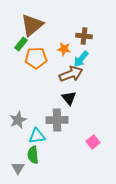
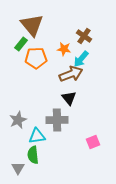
brown triangle: rotated 30 degrees counterclockwise
brown cross: rotated 28 degrees clockwise
pink square: rotated 16 degrees clockwise
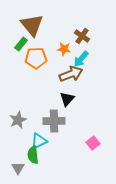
brown cross: moved 2 px left
black triangle: moved 2 px left, 1 px down; rotated 21 degrees clockwise
gray cross: moved 3 px left, 1 px down
cyan triangle: moved 2 px right, 5 px down; rotated 18 degrees counterclockwise
pink square: moved 1 px down; rotated 16 degrees counterclockwise
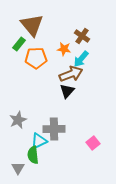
green rectangle: moved 2 px left
black triangle: moved 8 px up
gray cross: moved 8 px down
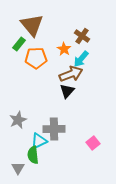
orange star: rotated 24 degrees clockwise
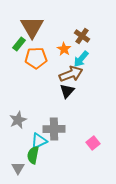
brown triangle: moved 2 px down; rotated 10 degrees clockwise
green semicircle: rotated 18 degrees clockwise
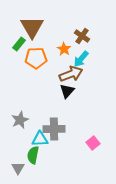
gray star: moved 2 px right
cyan triangle: moved 1 px right, 2 px up; rotated 24 degrees clockwise
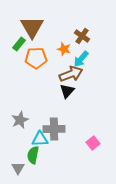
orange star: rotated 16 degrees counterclockwise
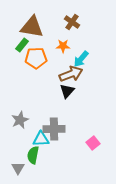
brown triangle: rotated 50 degrees counterclockwise
brown cross: moved 10 px left, 14 px up
green rectangle: moved 3 px right, 1 px down
orange star: moved 1 px left, 3 px up; rotated 16 degrees counterclockwise
cyan triangle: moved 1 px right
